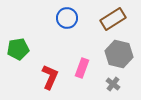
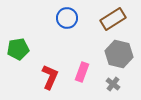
pink rectangle: moved 4 px down
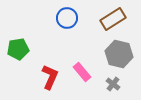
pink rectangle: rotated 60 degrees counterclockwise
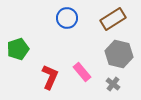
green pentagon: rotated 10 degrees counterclockwise
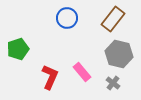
brown rectangle: rotated 20 degrees counterclockwise
gray cross: moved 1 px up
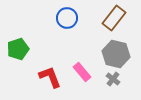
brown rectangle: moved 1 px right, 1 px up
gray hexagon: moved 3 px left
red L-shape: rotated 45 degrees counterclockwise
gray cross: moved 4 px up
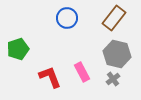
gray hexagon: moved 1 px right
pink rectangle: rotated 12 degrees clockwise
gray cross: rotated 16 degrees clockwise
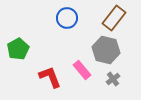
green pentagon: rotated 10 degrees counterclockwise
gray hexagon: moved 11 px left, 4 px up
pink rectangle: moved 2 px up; rotated 12 degrees counterclockwise
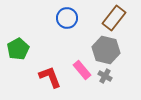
gray cross: moved 8 px left, 3 px up; rotated 24 degrees counterclockwise
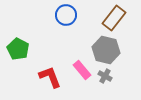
blue circle: moved 1 px left, 3 px up
green pentagon: rotated 15 degrees counterclockwise
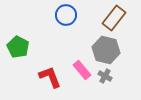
green pentagon: moved 2 px up
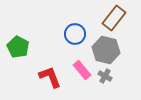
blue circle: moved 9 px right, 19 px down
